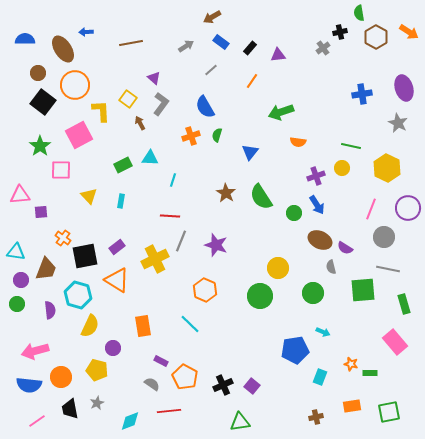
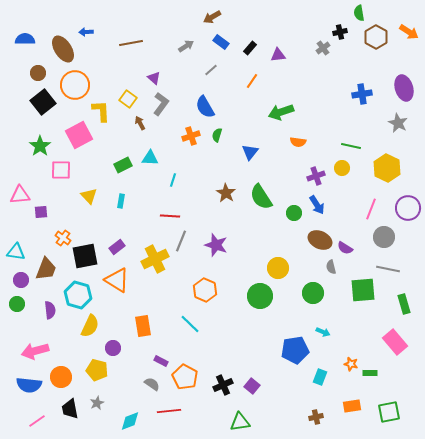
black square at (43, 102): rotated 15 degrees clockwise
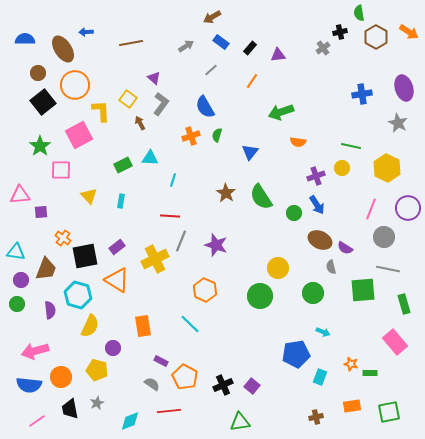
blue pentagon at (295, 350): moved 1 px right, 4 px down
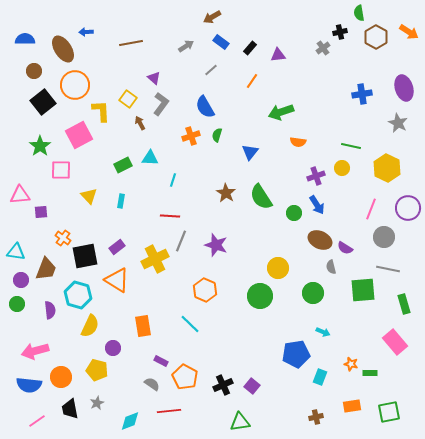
brown circle at (38, 73): moved 4 px left, 2 px up
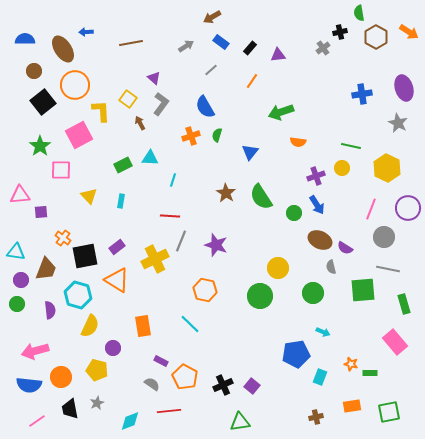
orange hexagon at (205, 290): rotated 10 degrees counterclockwise
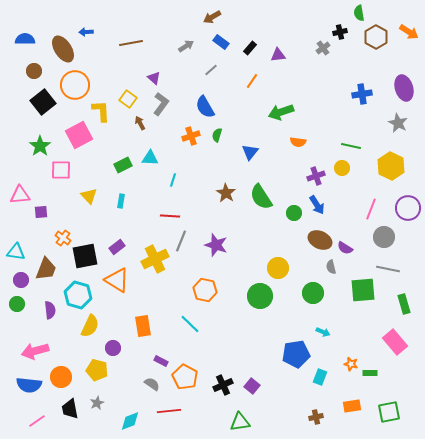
yellow hexagon at (387, 168): moved 4 px right, 2 px up
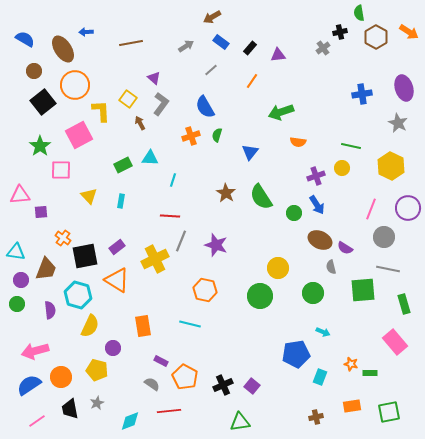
blue semicircle at (25, 39): rotated 30 degrees clockwise
cyan line at (190, 324): rotated 30 degrees counterclockwise
blue semicircle at (29, 385): rotated 140 degrees clockwise
